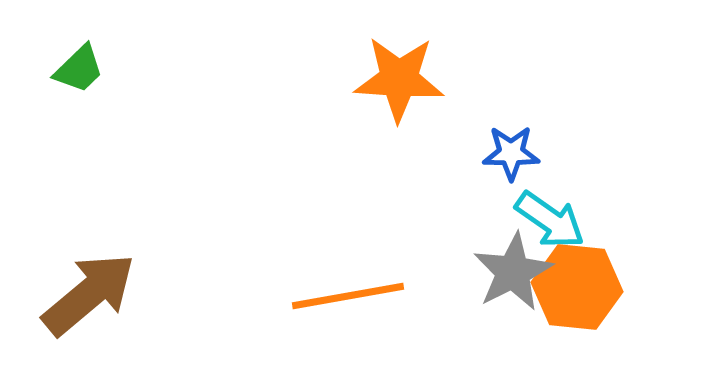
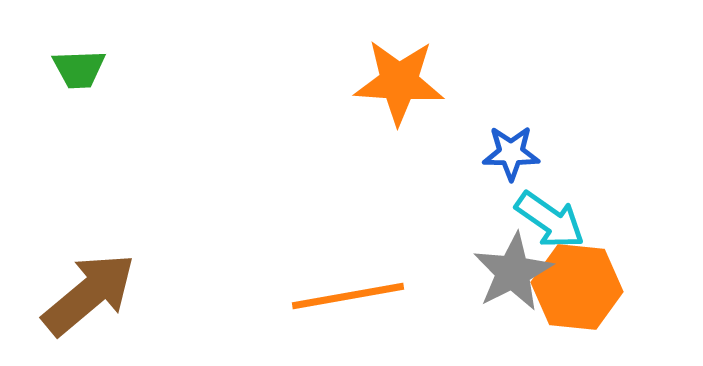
green trapezoid: rotated 42 degrees clockwise
orange star: moved 3 px down
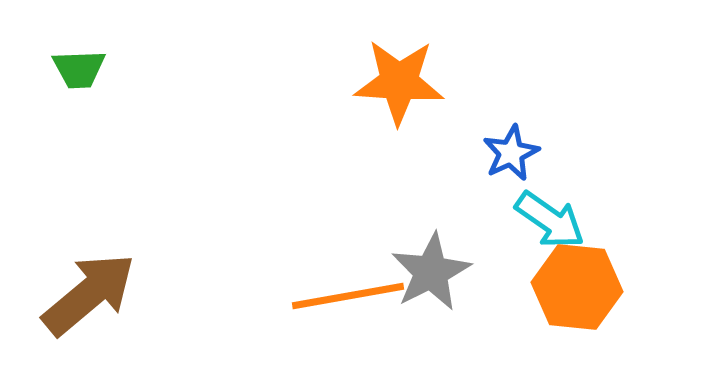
blue star: rotated 26 degrees counterclockwise
gray star: moved 82 px left
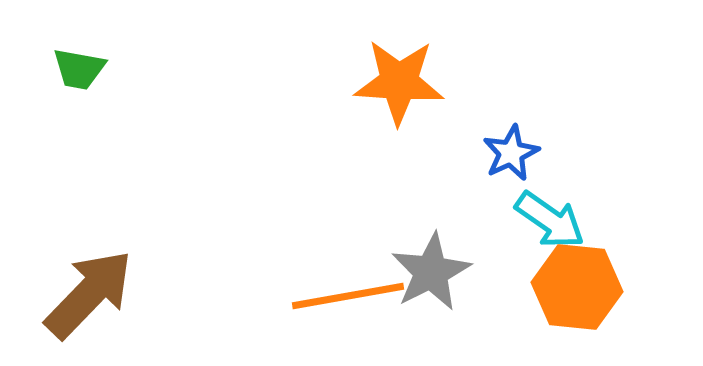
green trapezoid: rotated 12 degrees clockwise
brown arrow: rotated 6 degrees counterclockwise
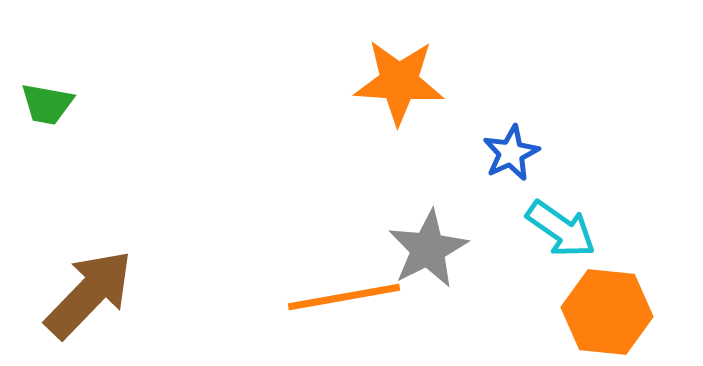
green trapezoid: moved 32 px left, 35 px down
cyan arrow: moved 11 px right, 9 px down
gray star: moved 3 px left, 23 px up
orange hexagon: moved 30 px right, 25 px down
orange line: moved 4 px left, 1 px down
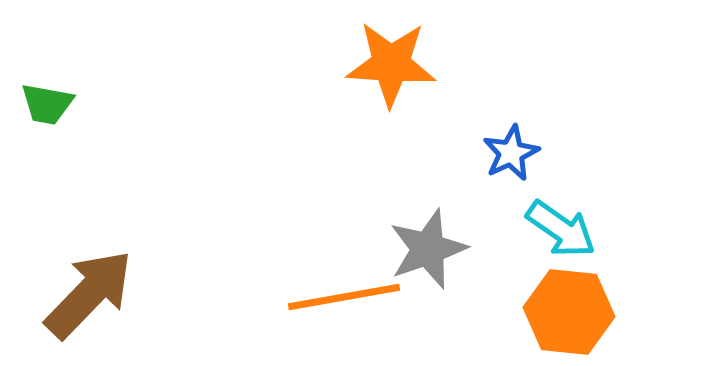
orange star: moved 8 px left, 18 px up
gray star: rotated 8 degrees clockwise
orange hexagon: moved 38 px left
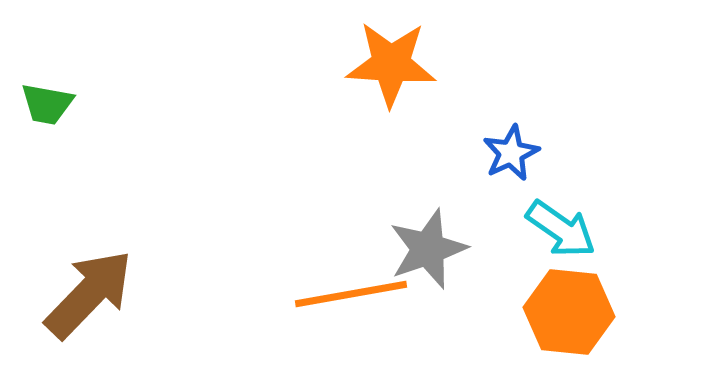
orange line: moved 7 px right, 3 px up
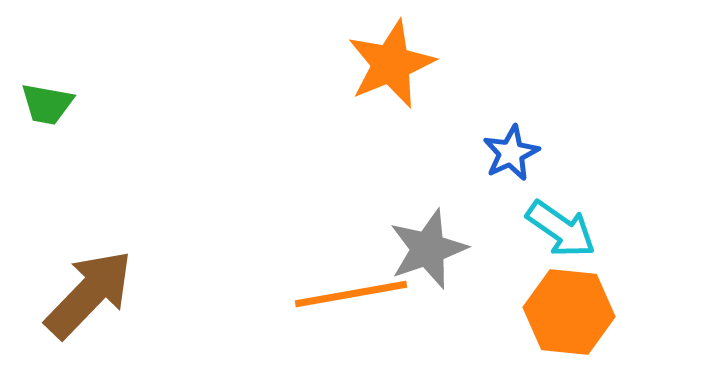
orange star: rotated 26 degrees counterclockwise
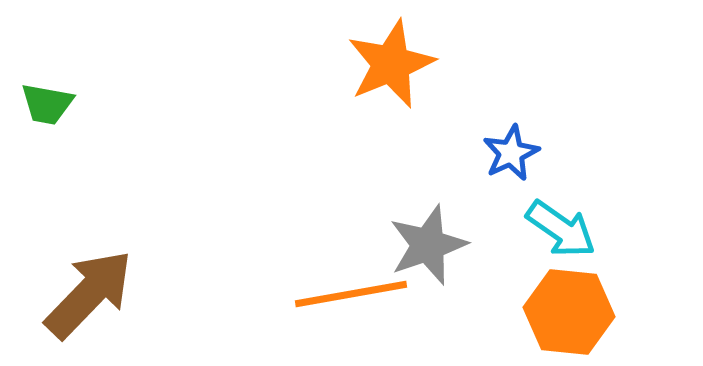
gray star: moved 4 px up
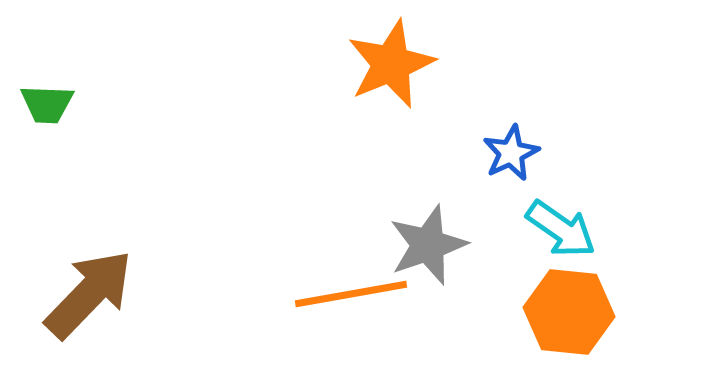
green trapezoid: rotated 8 degrees counterclockwise
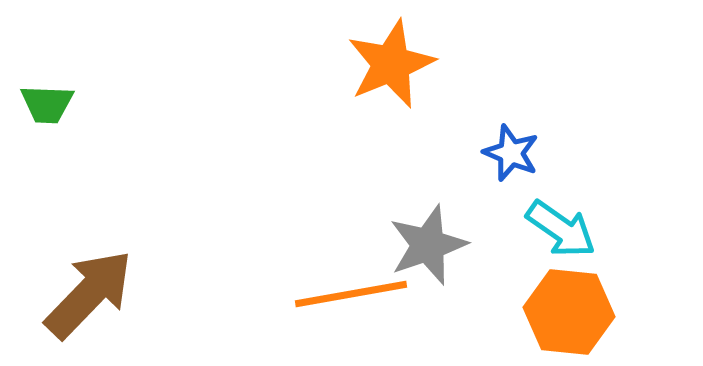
blue star: rotated 24 degrees counterclockwise
